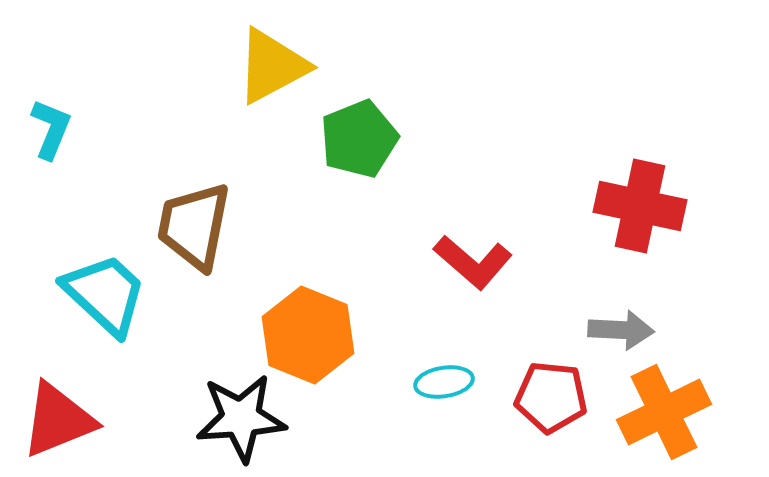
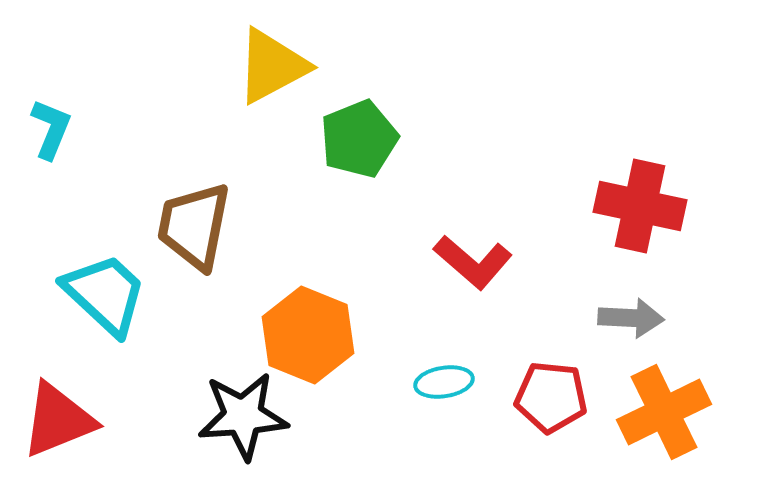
gray arrow: moved 10 px right, 12 px up
black star: moved 2 px right, 2 px up
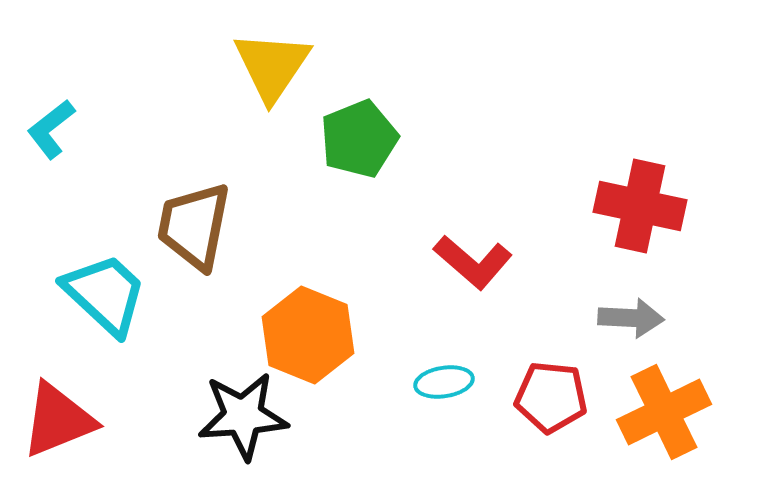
yellow triangle: rotated 28 degrees counterclockwise
cyan L-shape: rotated 150 degrees counterclockwise
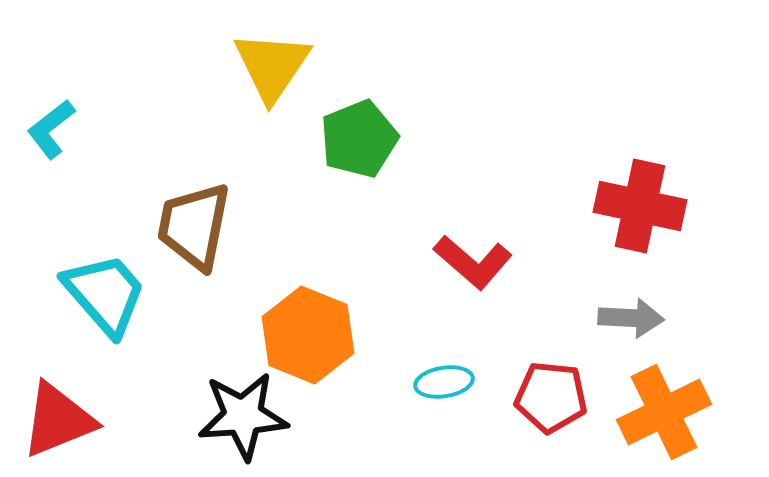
cyan trapezoid: rotated 6 degrees clockwise
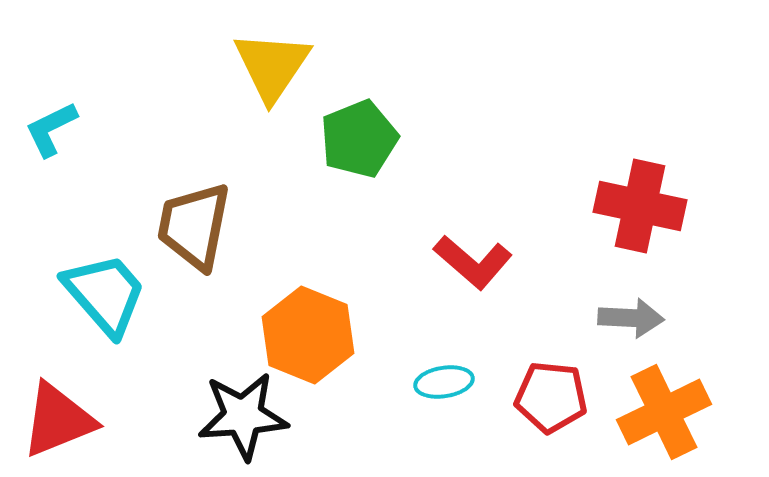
cyan L-shape: rotated 12 degrees clockwise
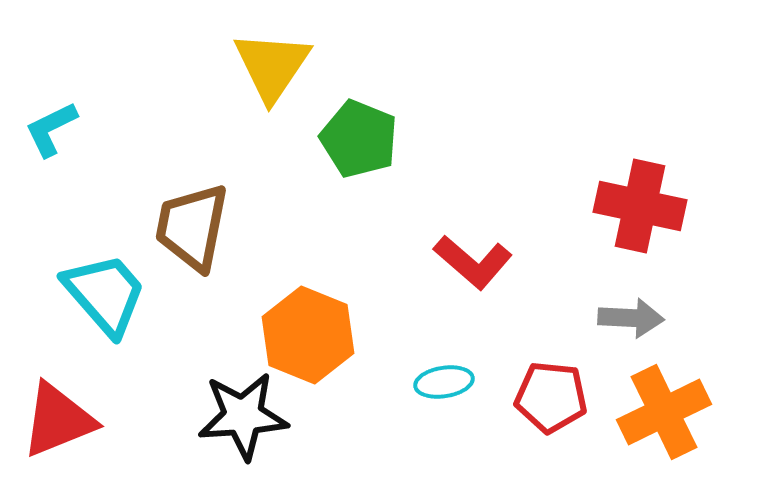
green pentagon: rotated 28 degrees counterclockwise
brown trapezoid: moved 2 px left, 1 px down
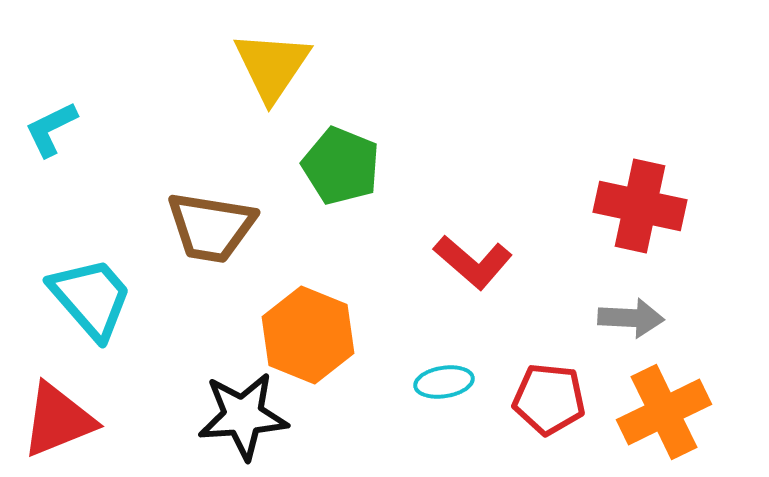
green pentagon: moved 18 px left, 27 px down
brown trapezoid: moved 19 px right; rotated 92 degrees counterclockwise
cyan trapezoid: moved 14 px left, 4 px down
red pentagon: moved 2 px left, 2 px down
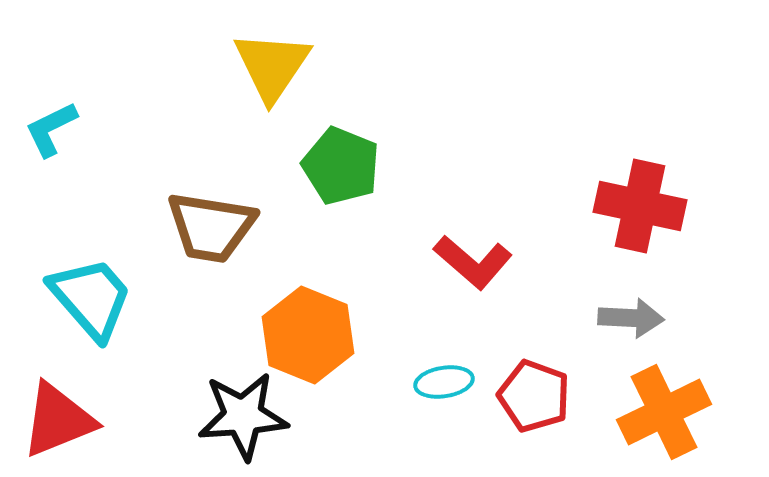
red pentagon: moved 15 px left, 3 px up; rotated 14 degrees clockwise
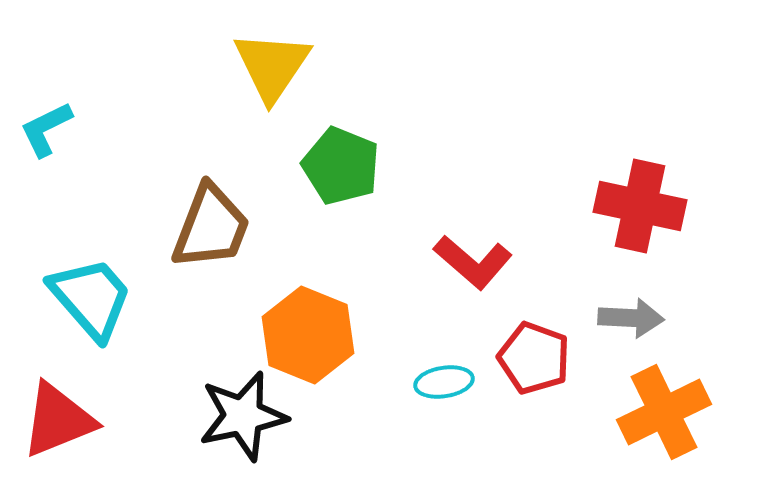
cyan L-shape: moved 5 px left
brown trapezoid: rotated 78 degrees counterclockwise
red pentagon: moved 38 px up
black star: rotated 8 degrees counterclockwise
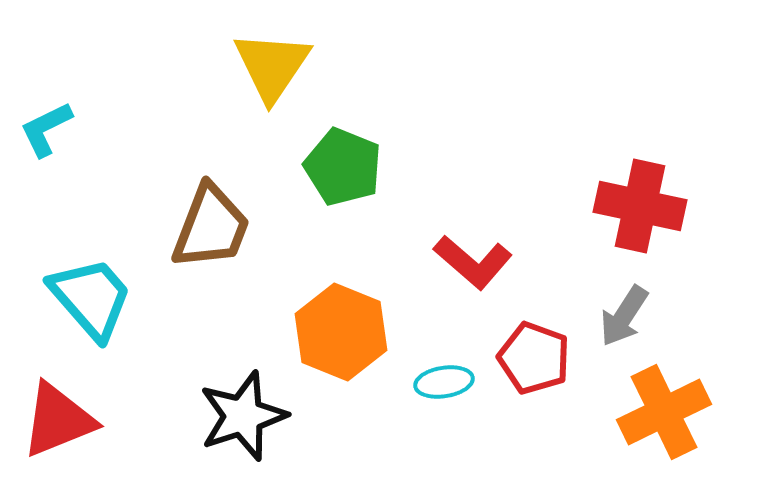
green pentagon: moved 2 px right, 1 px down
gray arrow: moved 7 px left, 2 px up; rotated 120 degrees clockwise
orange hexagon: moved 33 px right, 3 px up
black star: rotated 6 degrees counterclockwise
